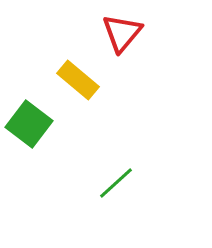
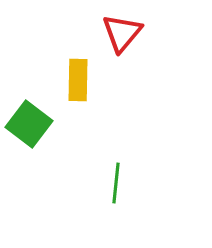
yellow rectangle: rotated 51 degrees clockwise
green line: rotated 42 degrees counterclockwise
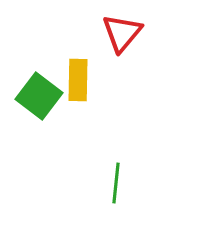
green square: moved 10 px right, 28 px up
